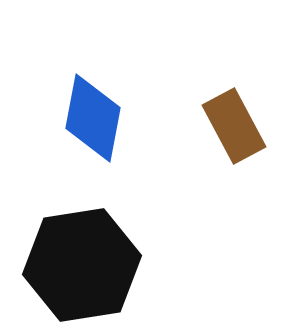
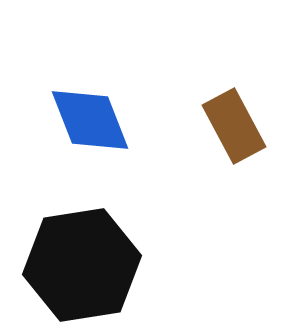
blue diamond: moved 3 px left, 2 px down; rotated 32 degrees counterclockwise
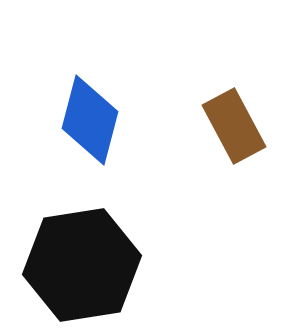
blue diamond: rotated 36 degrees clockwise
